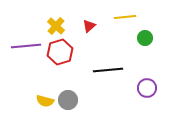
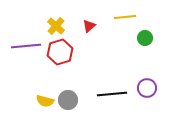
black line: moved 4 px right, 24 px down
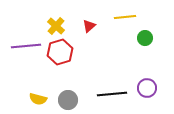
yellow semicircle: moved 7 px left, 2 px up
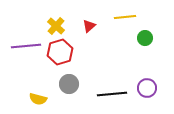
gray circle: moved 1 px right, 16 px up
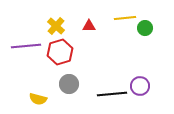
yellow line: moved 1 px down
red triangle: rotated 40 degrees clockwise
green circle: moved 10 px up
purple circle: moved 7 px left, 2 px up
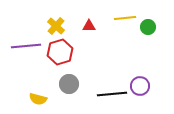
green circle: moved 3 px right, 1 px up
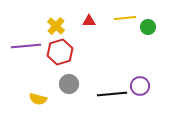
red triangle: moved 5 px up
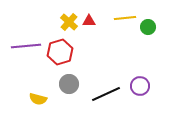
yellow cross: moved 13 px right, 4 px up
black line: moved 6 px left; rotated 20 degrees counterclockwise
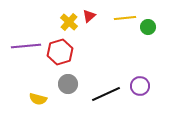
red triangle: moved 5 px up; rotated 40 degrees counterclockwise
gray circle: moved 1 px left
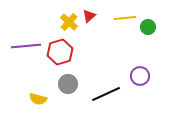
purple circle: moved 10 px up
